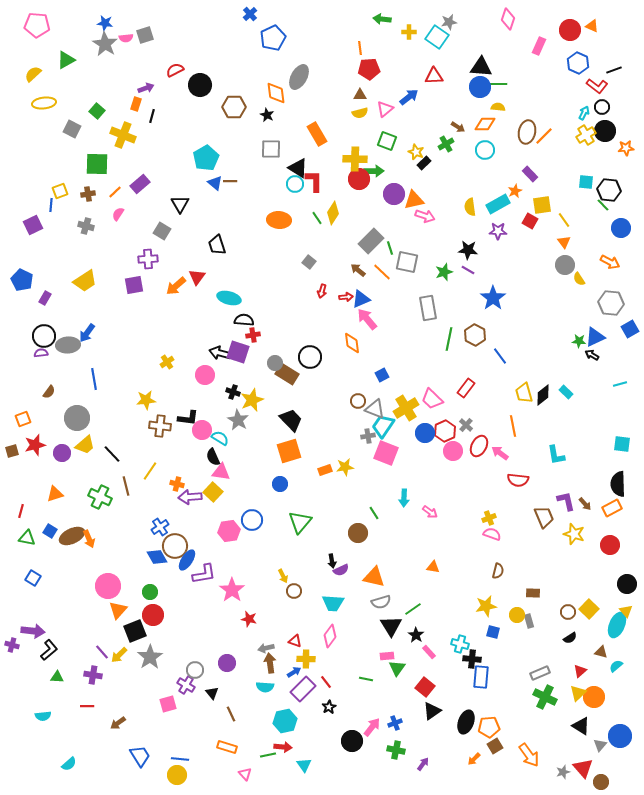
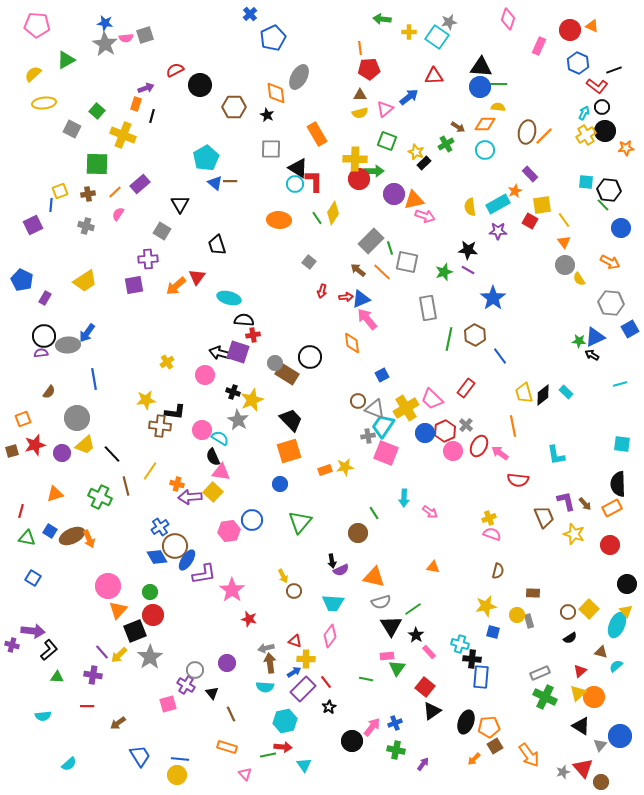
black L-shape at (188, 418): moved 13 px left, 6 px up
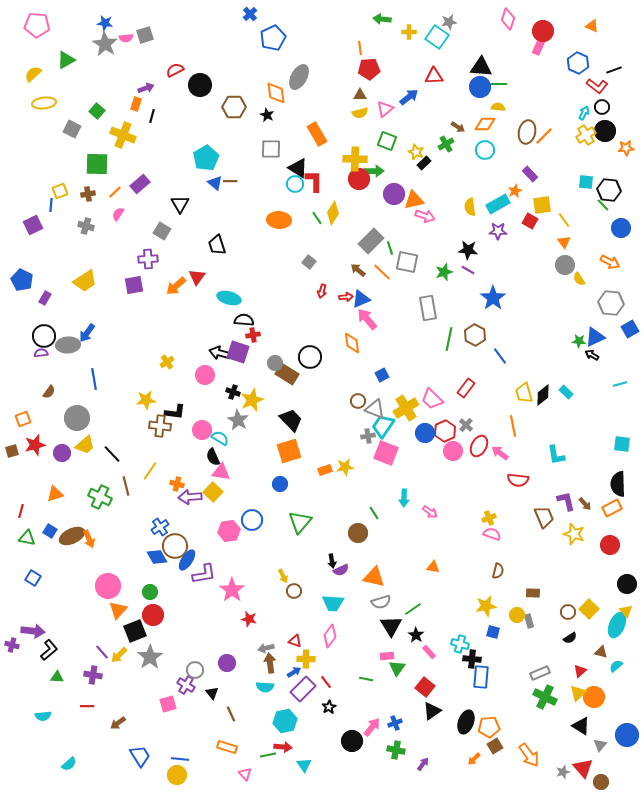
red circle at (570, 30): moved 27 px left, 1 px down
blue circle at (620, 736): moved 7 px right, 1 px up
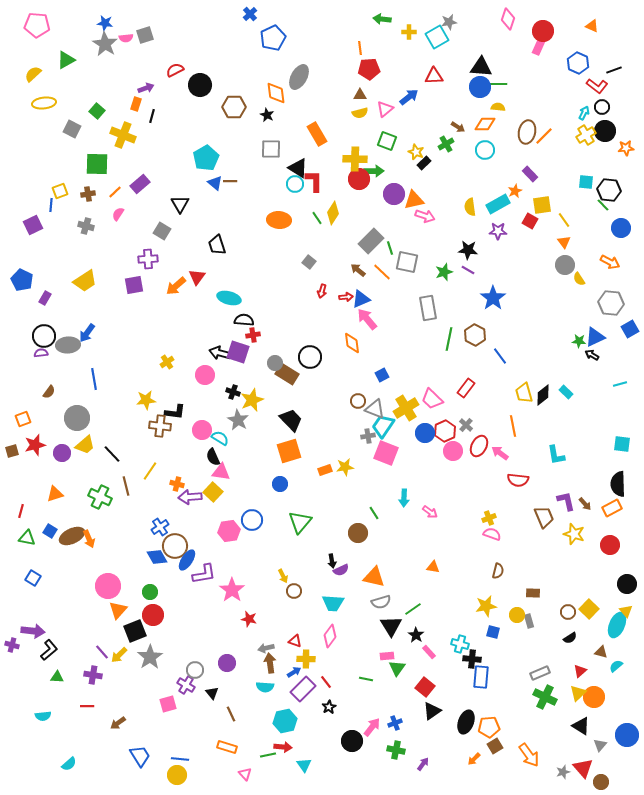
cyan square at (437, 37): rotated 25 degrees clockwise
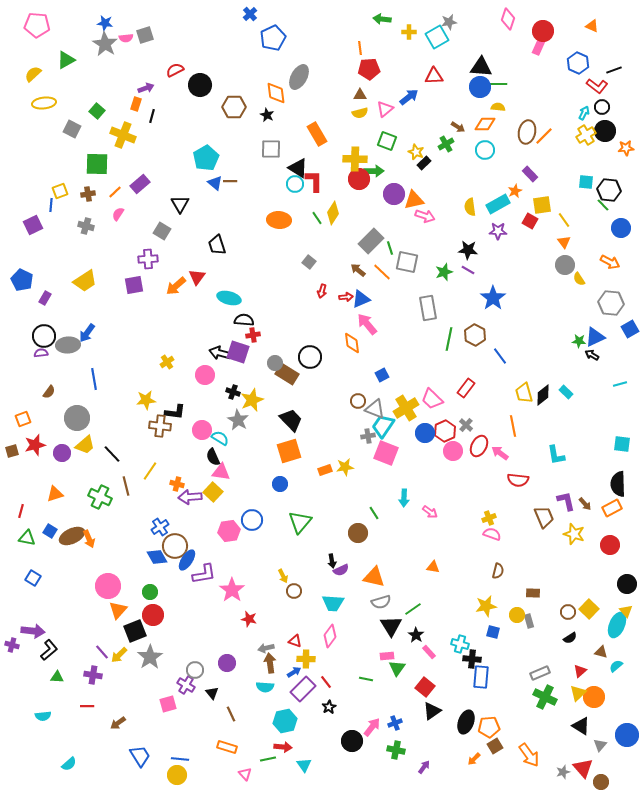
pink arrow at (367, 319): moved 5 px down
green line at (268, 755): moved 4 px down
purple arrow at (423, 764): moved 1 px right, 3 px down
